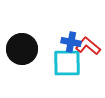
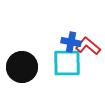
black circle: moved 18 px down
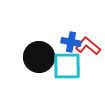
cyan square: moved 3 px down
black circle: moved 17 px right, 10 px up
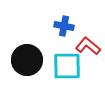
blue cross: moved 7 px left, 16 px up
black circle: moved 12 px left, 3 px down
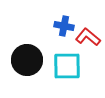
red L-shape: moved 9 px up
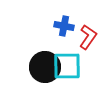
red L-shape: rotated 85 degrees clockwise
black circle: moved 18 px right, 7 px down
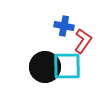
red L-shape: moved 5 px left, 4 px down
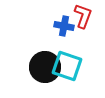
red L-shape: moved 25 px up; rotated 15 degrees counterclockwise
cyan square: rotated 20 degrees clockwise
